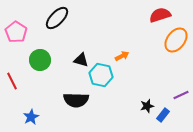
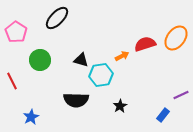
red semicircle: moved 15 px left, 29 px down
orange ellipse: moved 2 px up
cyan hexagon: rotated 20 degrees counterclockwise
black star: moved 27 px left; rotated 16 degrees counterclockwise
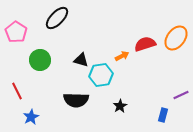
red line: moved 5 px right, 10 px down
blue rectangle: rotated 24 degrees counterclockwise
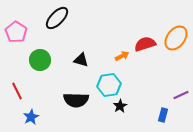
cyan hexagon: moved 8 px right, 10 px down
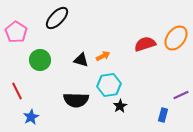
orange arrow: moved 19 px left
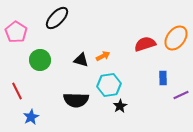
blue rectangle: moved 37 px up; rotated 16 degrees counterclockwise
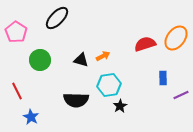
blue star: rotated 14 degrees counterclockwise
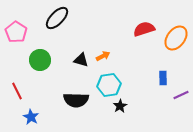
red semicircle: moved 1 px left, 15 px up
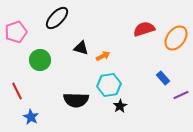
pink pentagon: rotated 20 degrees clockwise
black triangle: moved 12 px up
blue rectangle: rotated 40 degrees counterclockwise
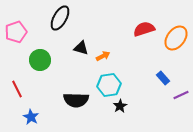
black ellipse: moved 3 px right; rotated 15 degrees counterclockwise
red line: moved 2 px up
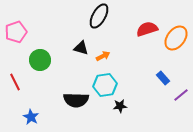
black ellipse: moved 39 px right, 2 px up
red semicircle: moved 3 px right
cyan hexagon: moved 4 px left
red line: moved 2 px left, 7 px up
purple line: rotated 14 degrees counterclockwise
black star: rotated 24 degrees clockwise
